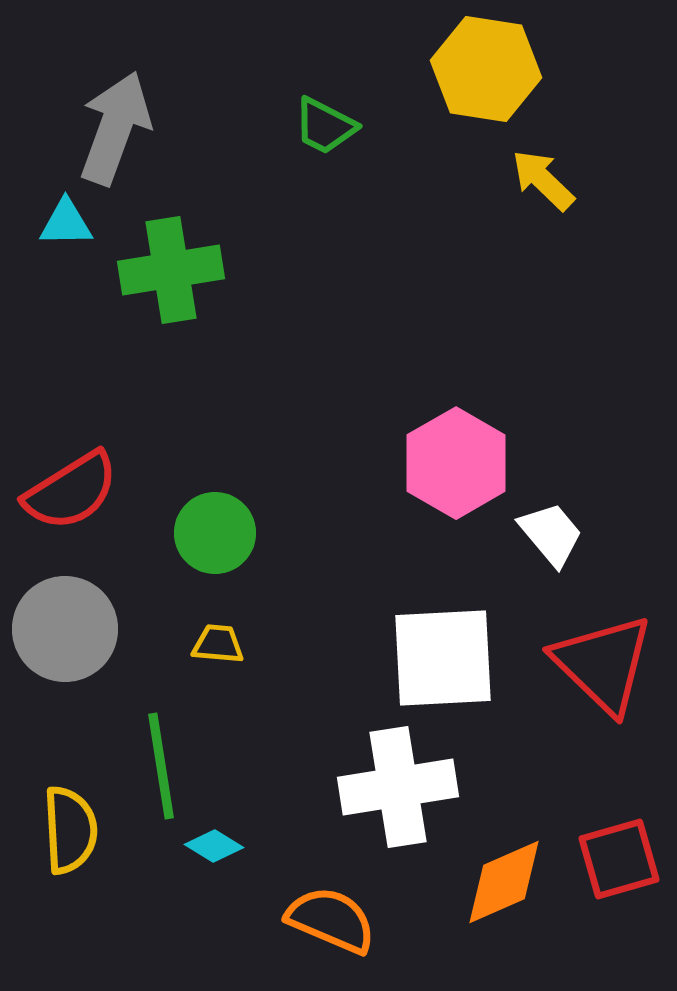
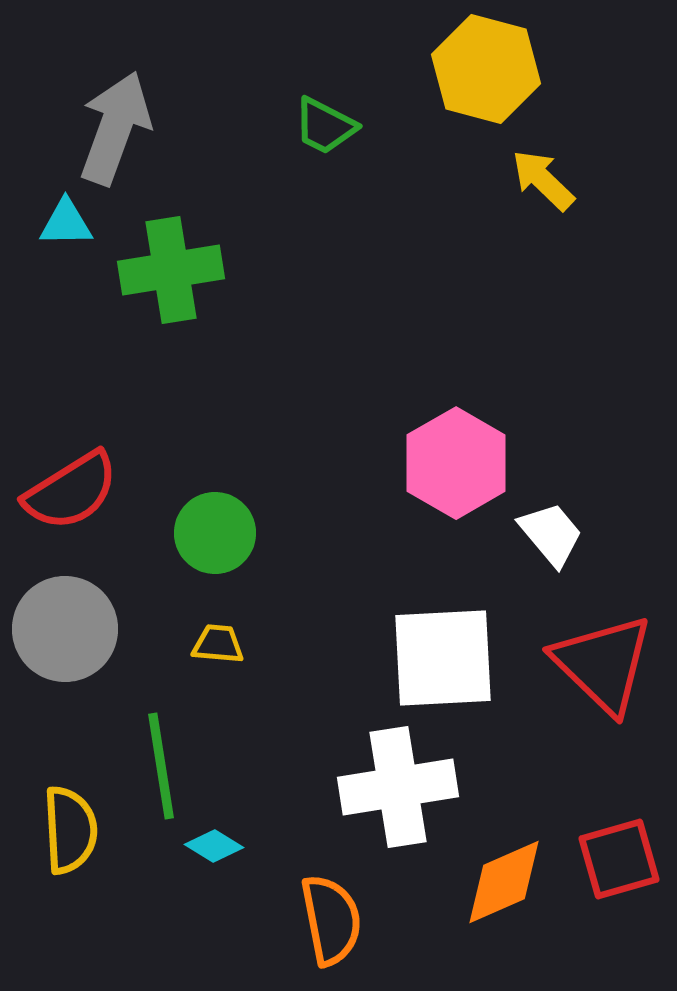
yellow hexagon: rotated 6 degrees clockwise
orange semicircle: rotated 56 degrees clockwise
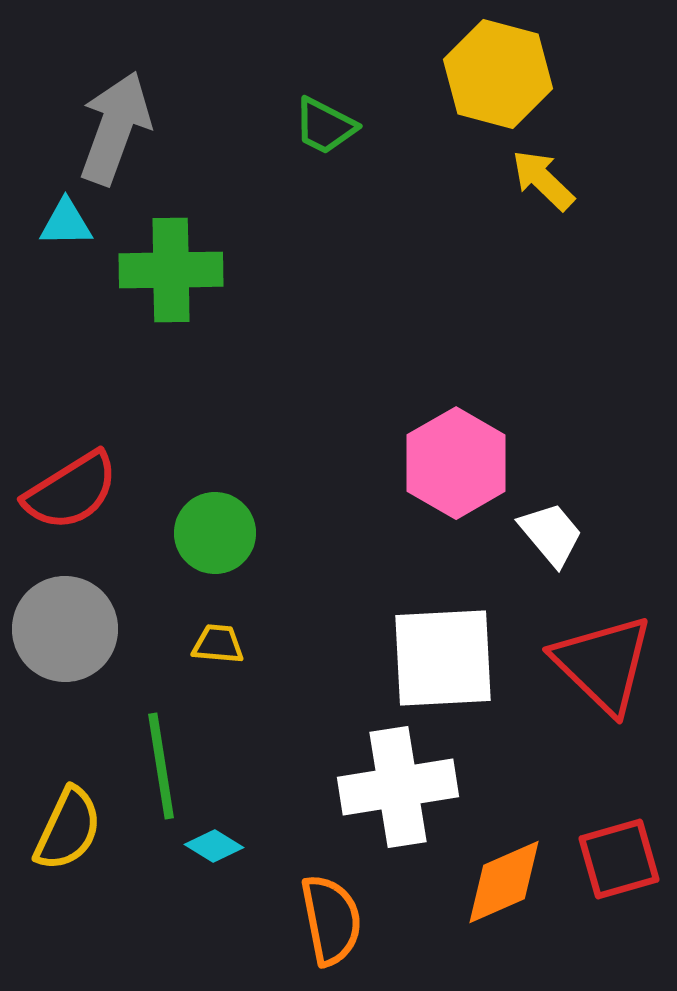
yellow hexagon: moved 12 px right, 5 px down
green cross: rotated 8 degrees clockwise
yellow semicircle: moved 2 px left, 1 px up; rotated 28 degrees clockwise
